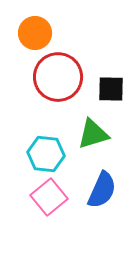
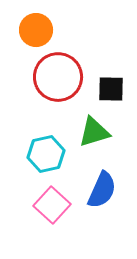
orange circle: moved 1 px right, 3 px up
green triangle: moved 1 px right, 2 px up
cyan hexagon: rotated 18 degrees counterclockwise
pink square: moved 3 px right, 8 px down; rotated 9 degrees counterclockwise
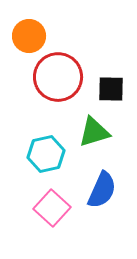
orange circle: moved 7 px left, 6 px down
pink square: moved 3 px down
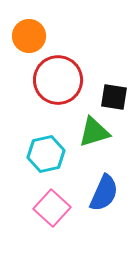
red circle: moved 3 px down
black square: moved 3 px right, 8 px down; rotated 8 degrees clockwise
blue semicircle: moved 2 px right, 3 px down
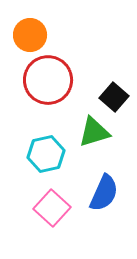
orange circle: moved 1 px right, 1 px up
red circle: moved 10 px left
black square: rotated 32 degrees clockwise
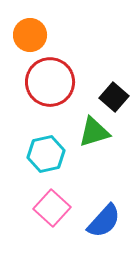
red circle: moved 2 px right, 2 px down
blue semicircle: moved 28 px down; rotated 18 degrees clockwise
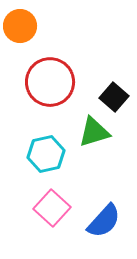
orange circle: moved 10 px left, 9 px up
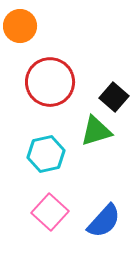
green triangle: moved 2 px right, 1 px up
pink square: moved 2 px left, 4 px down
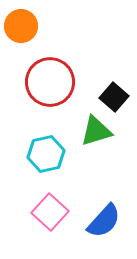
orange circle: moved 1 px right
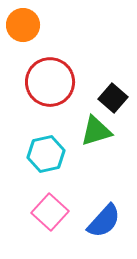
orange circle: moved 2 px right, 1 px up
black square: moved 1 px left, 1 px down
